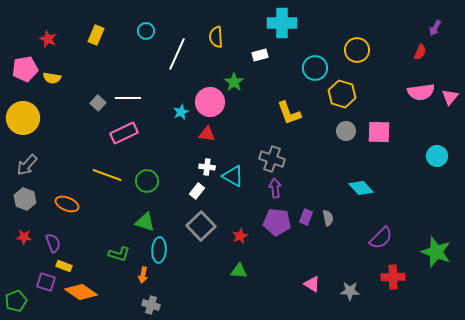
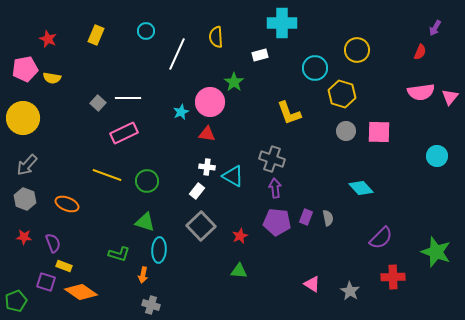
gray star at (350, 291): rotated 30 degrees clockwise
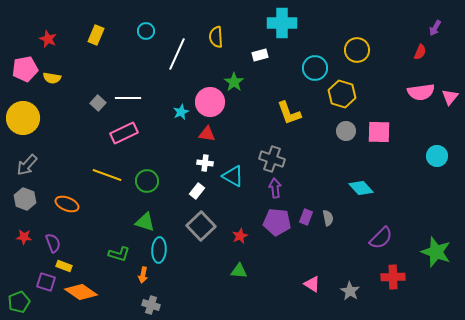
white cross at (207, 167): moved 2 px left, 4 px up
green pentagon at (16, 301): moved 3 px right, 1 px down
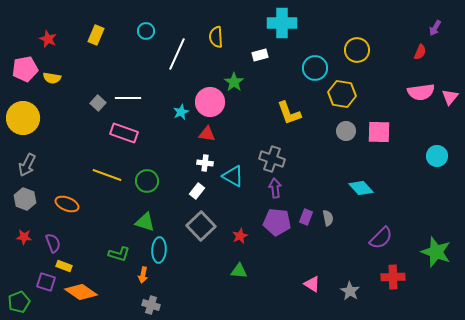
yellow hexagon at (342, 94): rotated 8 degrees counterclockwise
pink rectangle at (124, 133): rotated 44 degrees clockwise
gray arrow at (27, 165): rotated 15 degrees counterclockwise
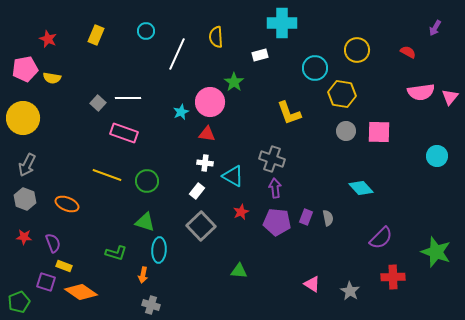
red semicircle at (420, 52): moved 12 px left; rotated 84 degrees counterclockwise
red star at (240, 236): moved 1 px right, 24 px up
green L-shape at (119, 254): moved 3 px left, 1 px up
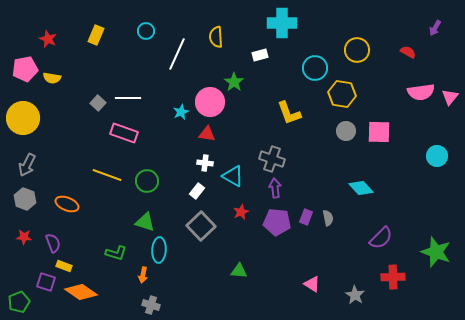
gray star at (350, 291): moved 5 px right, 4 px down
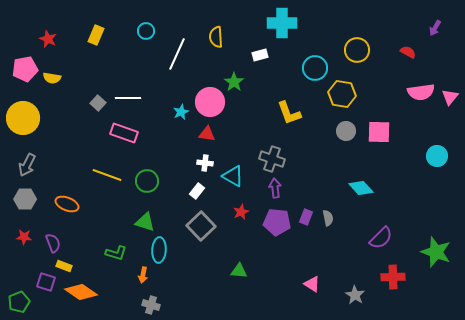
gray hexagon at (25, 199): rotated 20 degrees counterclockwise
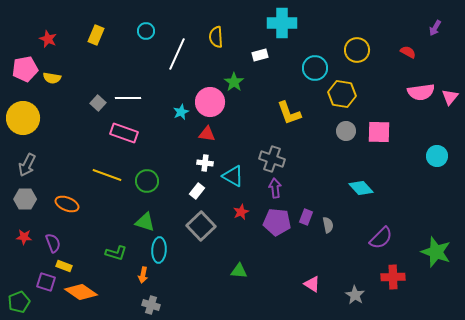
gray semicircle at (328, 218): moved 7 px down
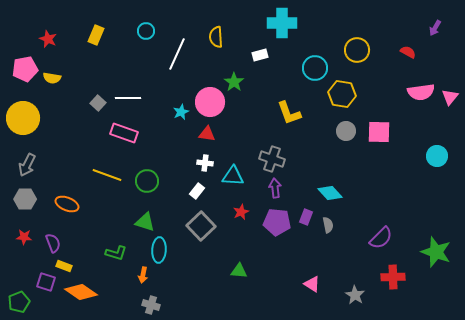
cyan triangle at (233, 176): rotated 25 degrees counterclockwise
cyan diamond at (361, 188): moved 31 px left, 5 px down
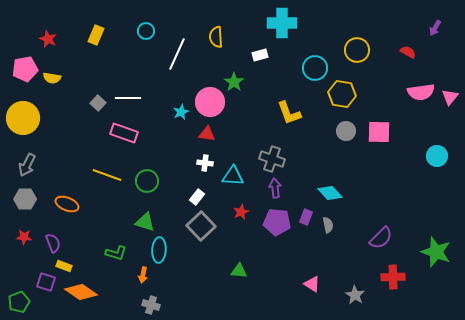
white rectangle at (197, 191): moved 6 px down
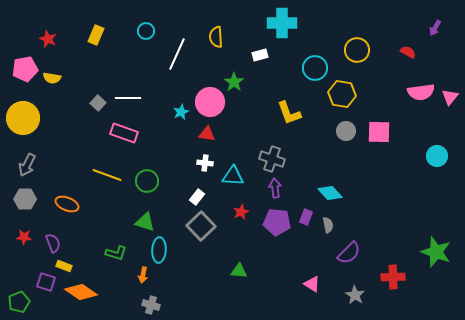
purple semicircle at (381, 238): moved 32 px left, 15 px down
